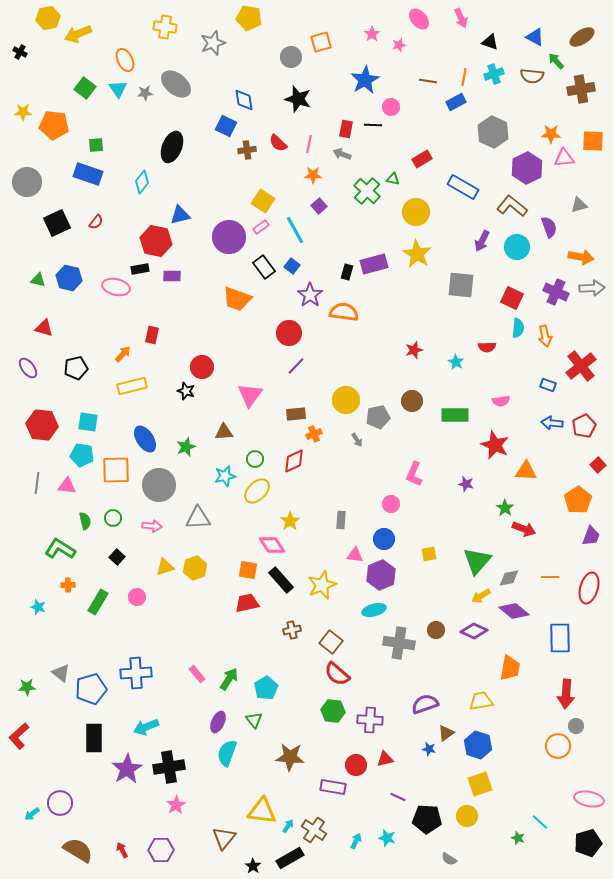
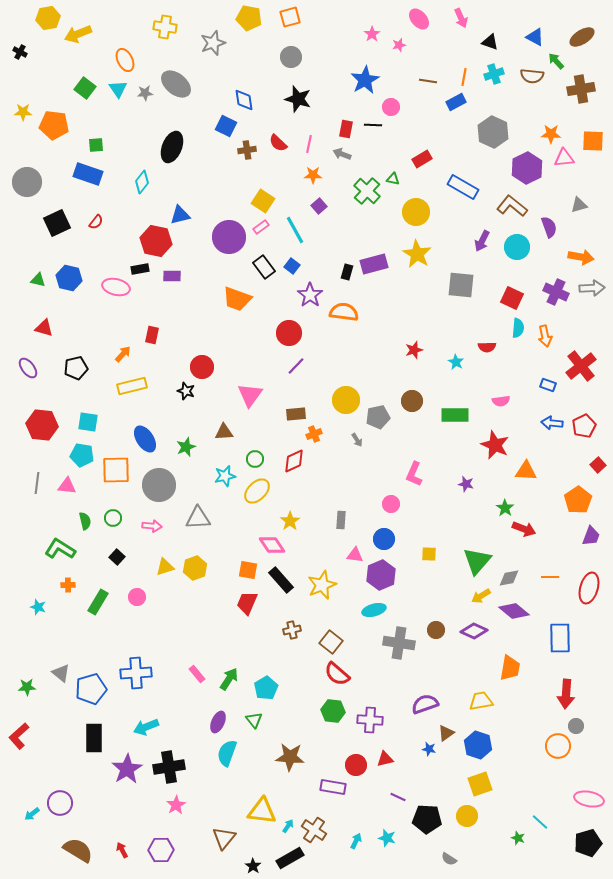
orange square at (321, 42): moved 31 px left, 25 px up
yellow square at (429, 554): rotated 14 degrees clockwise
red trapezoid at (247, 603): rotated 55 degrees counterclockwise
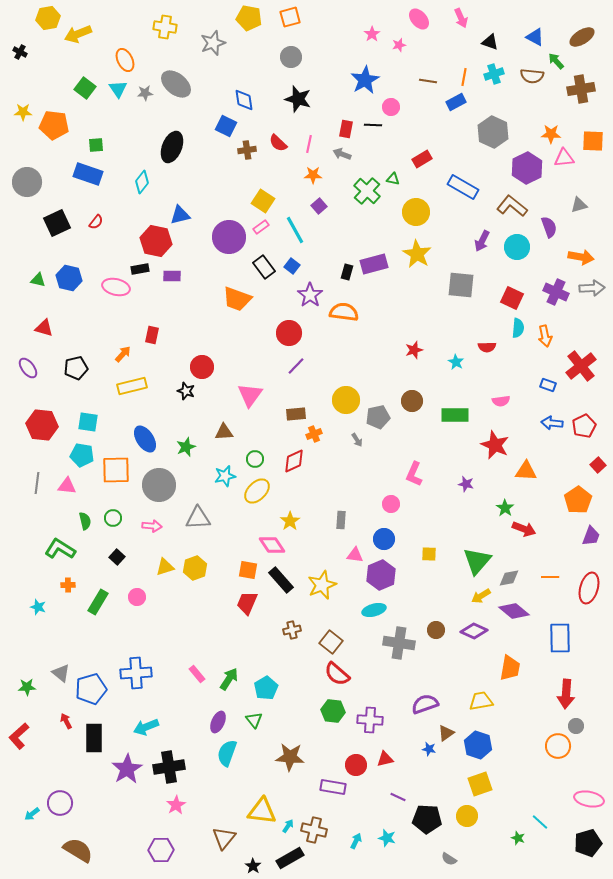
brown cross at (314, 830): rotated 20 degrees counterclockwise
red arrow at (122, 850): moved 56 px left, 129 px up
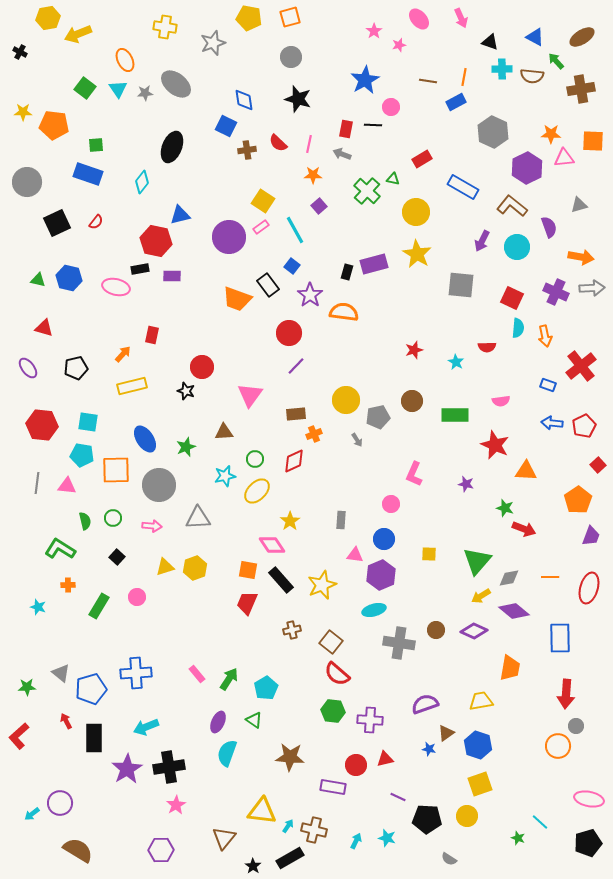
pink star at (372, 34): moved 2 px right, 3 px up
cyan cross at (494, 74): moved 8 px right, 5 px up; rotated 18 degrees clockwise
black rectangle at (264, 267): moved 4 px right, 18 px down
green star at (505, 508): rotated 18 degrees counterclockwise
green rectangle at (98, 602): moved 1 px right, 4 px down
green triangle at (254, 720): rotated 18 degrees counterclockwise
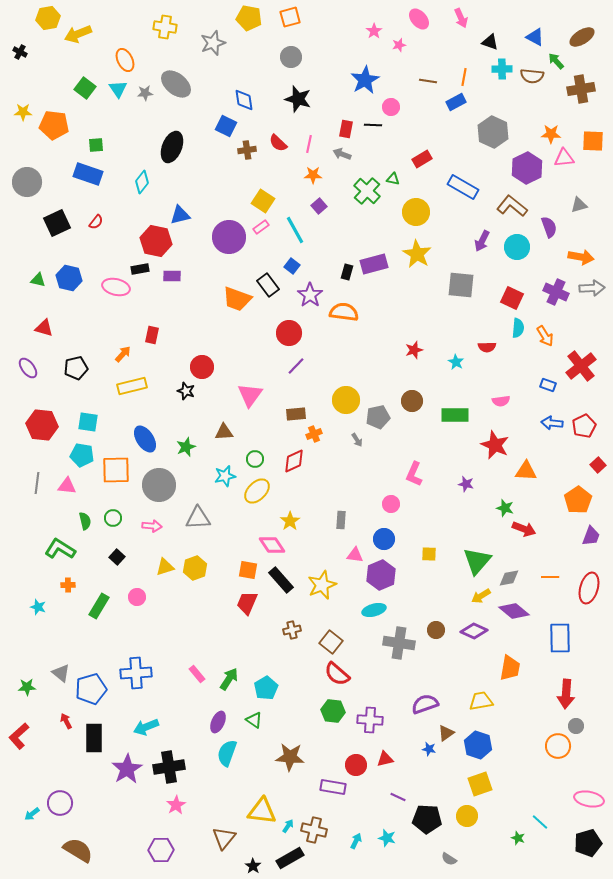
orange arrow at (545, 336): rotated 20 degrees counterclockwise
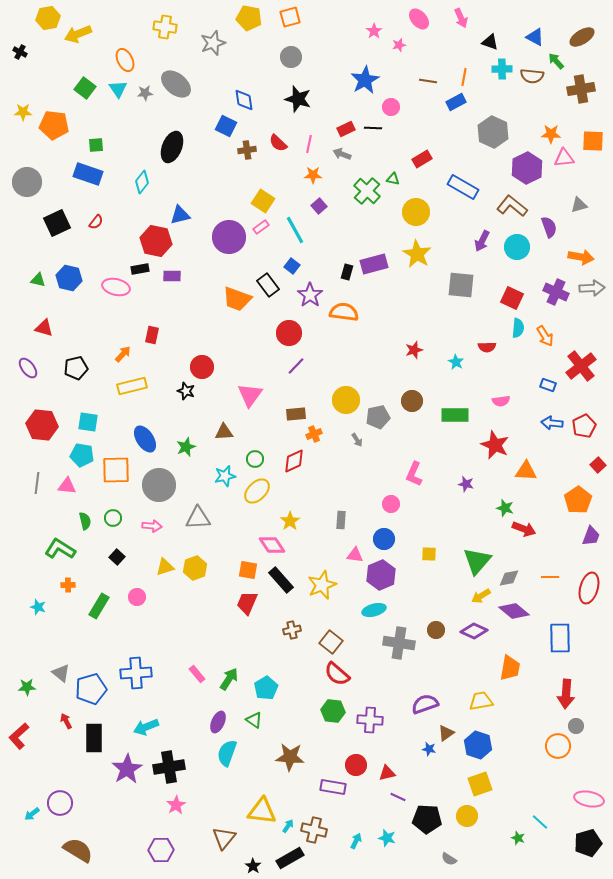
black line at (373, 125): moved 3 px down
red rectangle at (346, 129): rotated 54 degrees clockwise
red triangle at (385, 759): moved 2 px right, 14 px down
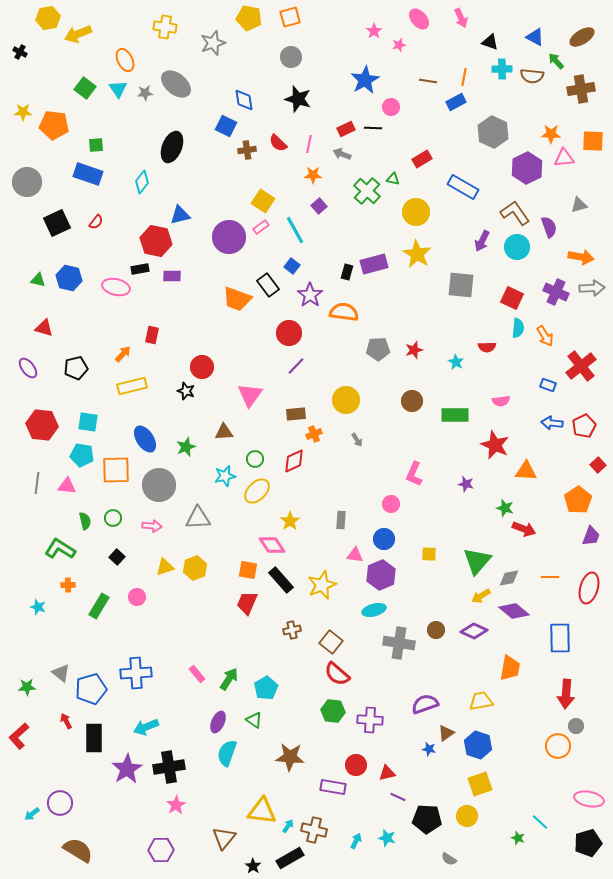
brown L-shape at (512, 206): moved 3 px right, 7 px down; rotated 16 degrees clockwise
gray pentagon at (378, 417): moved 68 px up; rotated 10 degrees clockwise
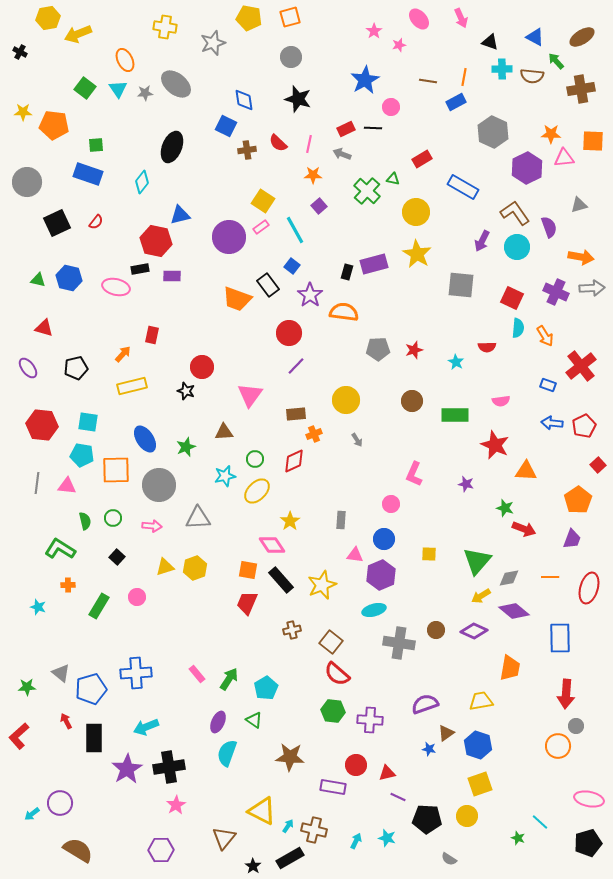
purple trapezoid at (591, 536): moved 19 px left, 3 px down
yellow triangle at (262, 811): rotated 20 degrees clockwise
